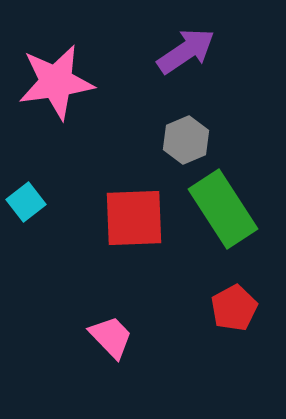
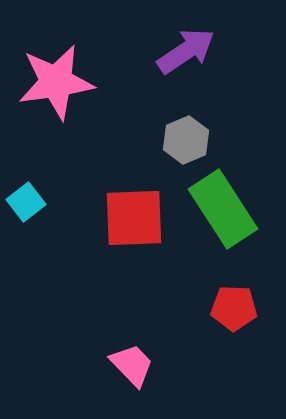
red pentagon: rotated 30 degrees clockwise
pink trapezoid: moved 21 px right, 28 px down
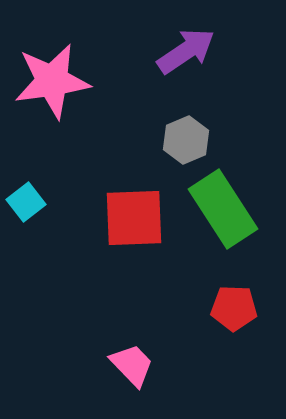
pink star: moved 4 px left, 1 px up
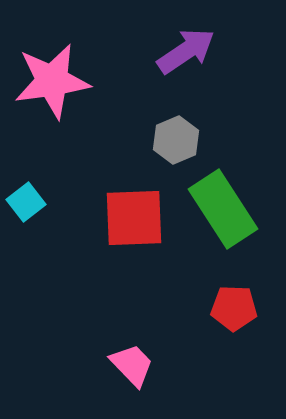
gray hexagon: moved 10 px left
